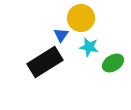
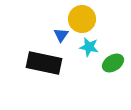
yellow circle: moved 1 px right, 1 px down
black rectangle: moved 1 px left, 1 px down; rotated 44 degrees clockwise
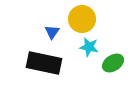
blue triangle: moved 9 px left, 3 px up
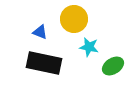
yellow circle: moved 8 px left
blue triangle: moved 12 px left; rotated 42 degrees counterclockwise
green ellipse: moved 3 px down
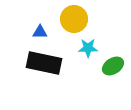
blue triangle: rotated 21 degrees counterclockwise
cyan star: moved 1 px left, 1 px down; rotated 12 degrees counterclockwise
